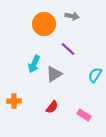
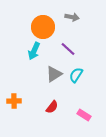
gray arrow: moved 1 px down
orange circle: moved 1 px left, 3 px down
cyan arrow: moved 13 px up
cyan semicircle: moved 19 px left
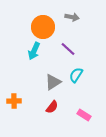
gray triangle: moved 1 px left, 8 px down
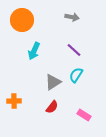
orange circle: moved 21 px left, 7 px up
purple line: moved 6 px right, 1 px down
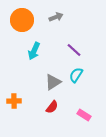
gray arrow: moved 16 px left; rotated 32 degrees counterclockwise
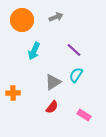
orange cross: moved 1 px left, 8 px up
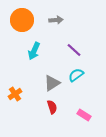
gray arrow: moved 3 px down; rotated 16 degrees clockwise
cyan semicircle: rotated 21 degrees clockwise
gray triangle: moved 1 px left, 1 px down
orange cross: moved 2 px right, 1 px down; rotated 32 degrees counterclockwise
red semicircle: rotated 56 degrees counterclockwise
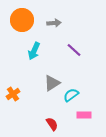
gray arrow: moved 2 px left, 3 px down
cyan semicircle: moved 5 px left, 20 px down
orange cross: moved 2 px left
red semicircle: moved 17 px down; rotated 16 degrees counterclockwise
pink rectangle: rotated 32 degrees counterclockwise
